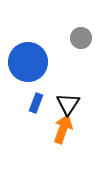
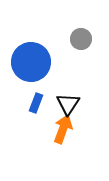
gray circle: moved 1 px down
blue circle: moved 3 px right
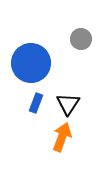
blue circle: moved 1 px down
orange arrow: moved 1 px left, 8 px down
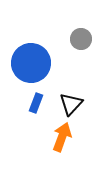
black triangle: moved 3 px right; rotated 10 degrees clockwise
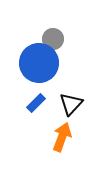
gray circle: moved 28 px left
blue circle: moved 8 px right
blue rectangle: rotated 24 degrees clockwise
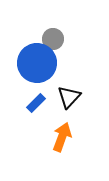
blue circle: moved 2 px left
black triangle: moved 2 px left, 7 px up
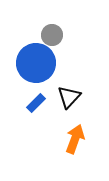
gray circle: moved 1 px left, 4 px up
blue circle: moved 1 px left
orange arrow: moved 13 px right, 2 px down
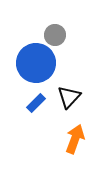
gray circle: moved 3 px right
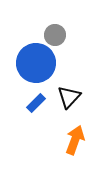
orange arrow: moved 1 px down
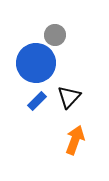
blue rectangle: moved 1 px right, 2 px up
